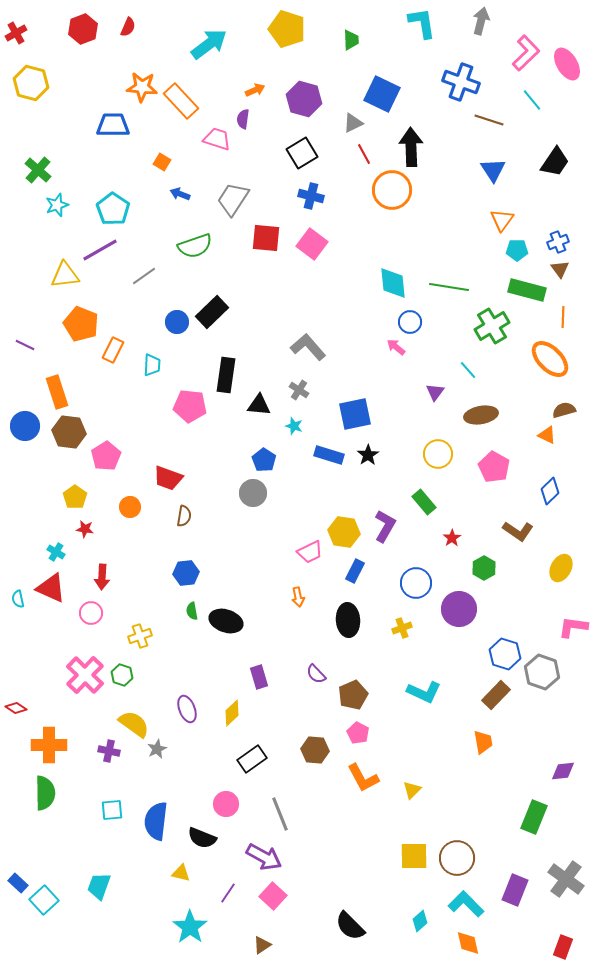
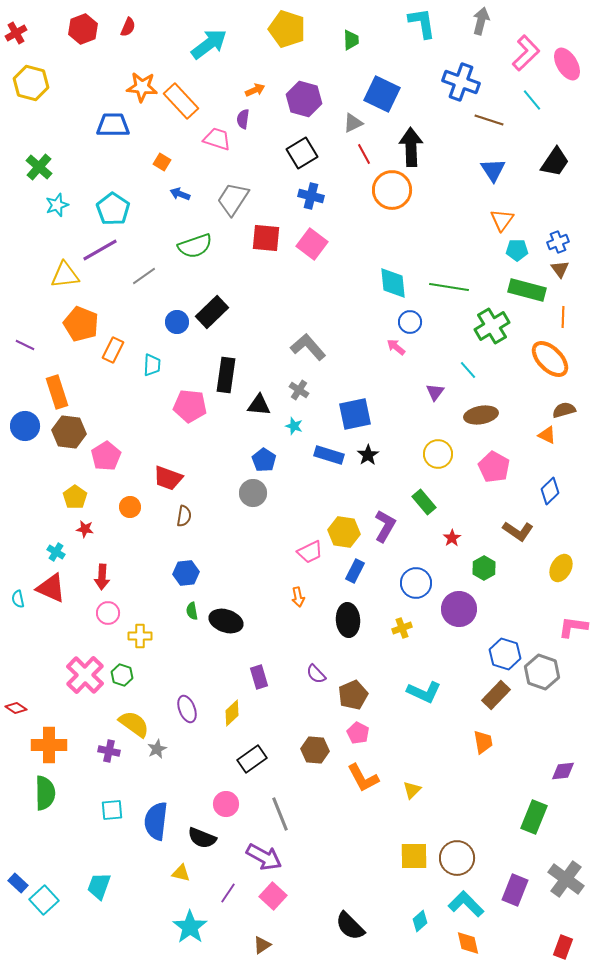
green cross at (38, 170): moved 1 px right, 3 px up
pink circle at (91, 613): moved 17 px right
yellow cross at (140, 636): rotated 20 degrees clockwise
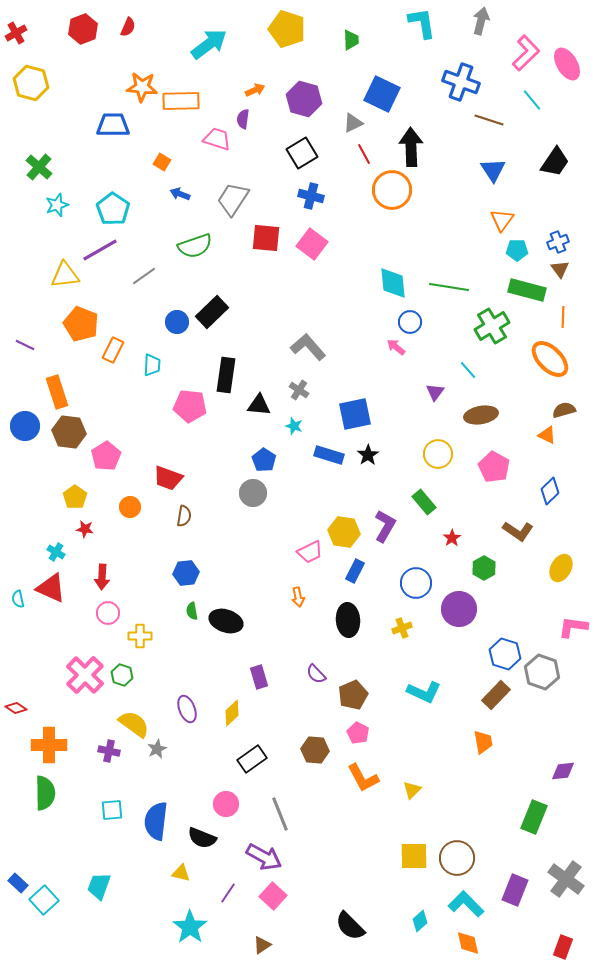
orange rectangle at (181, 101): rotated 48 degrees counterclockwise
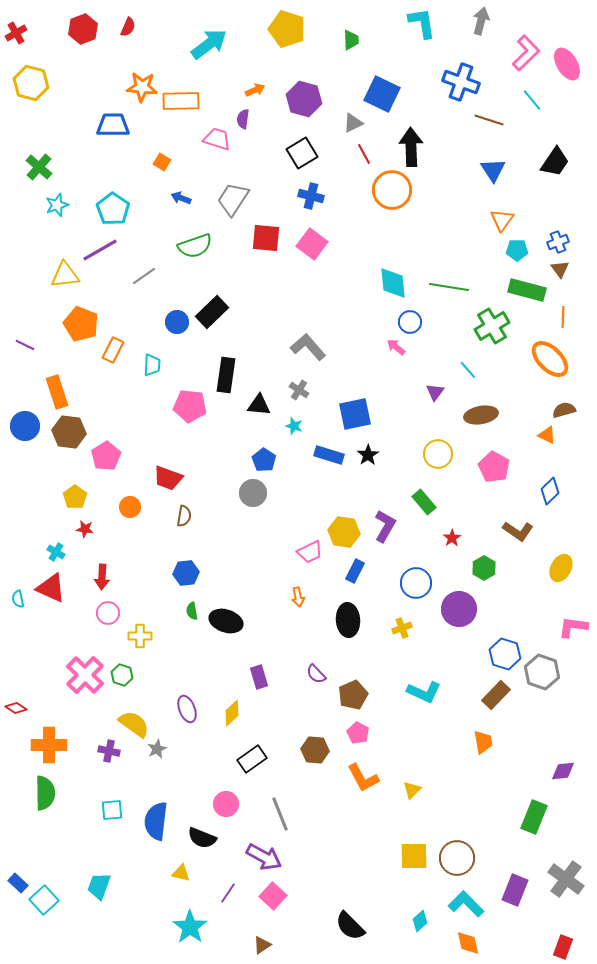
blue arrow at (180, 194): moved 1 px right, 4 px down
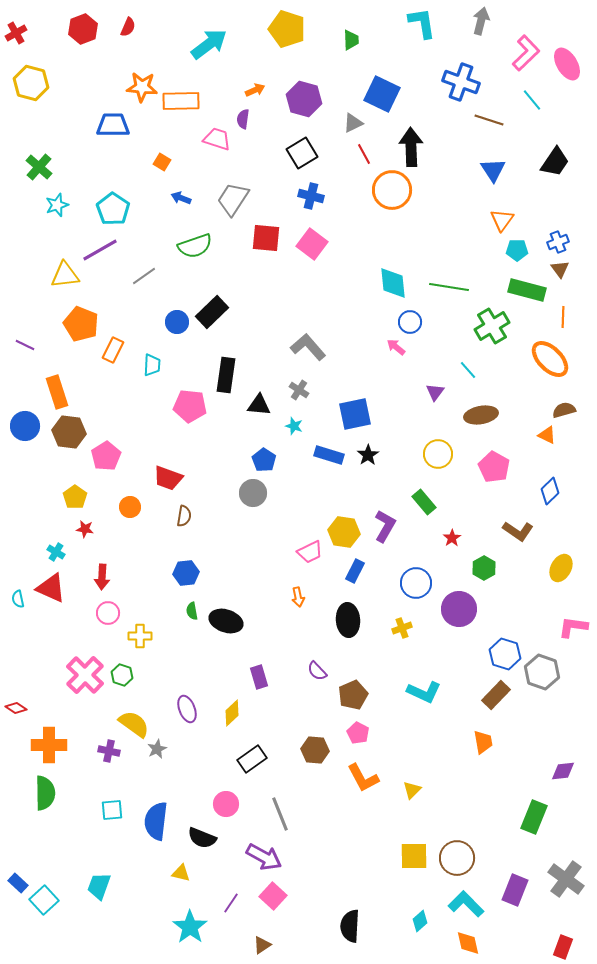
purple semicircle at (316, 674): moved 1 px right, 3 px up
purple line at (228, 893): moved 3 px right, 10 px down
black semicircle at (350, 926): rotated 48 degrees clockwise
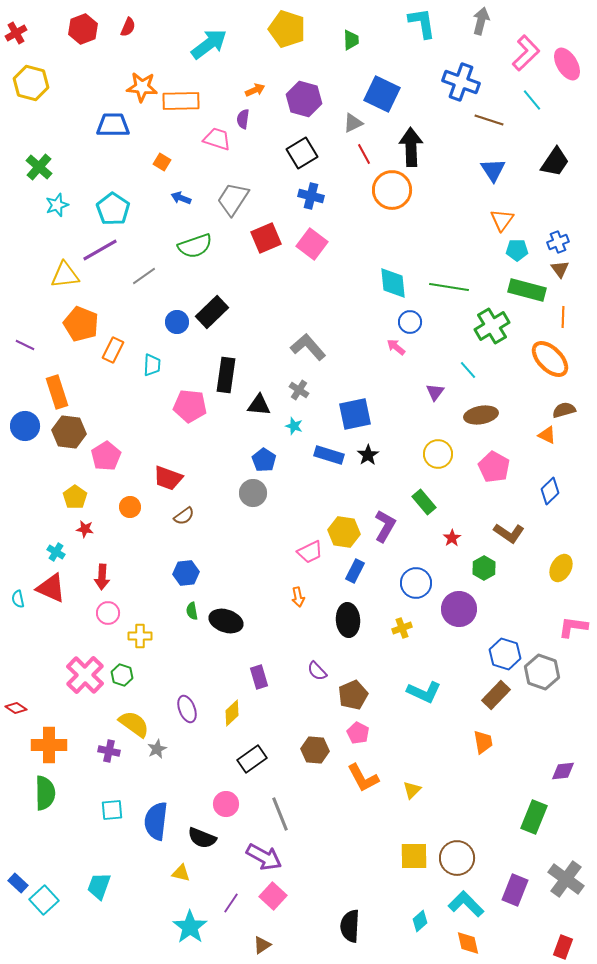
red square at (266, 238): rotated 28 degrees counterclockwise
brown semicircle at (184, 516): rotated 45 degrees clockwise
brown L-shape at (518, 531): moved 9 px left, 2 px down
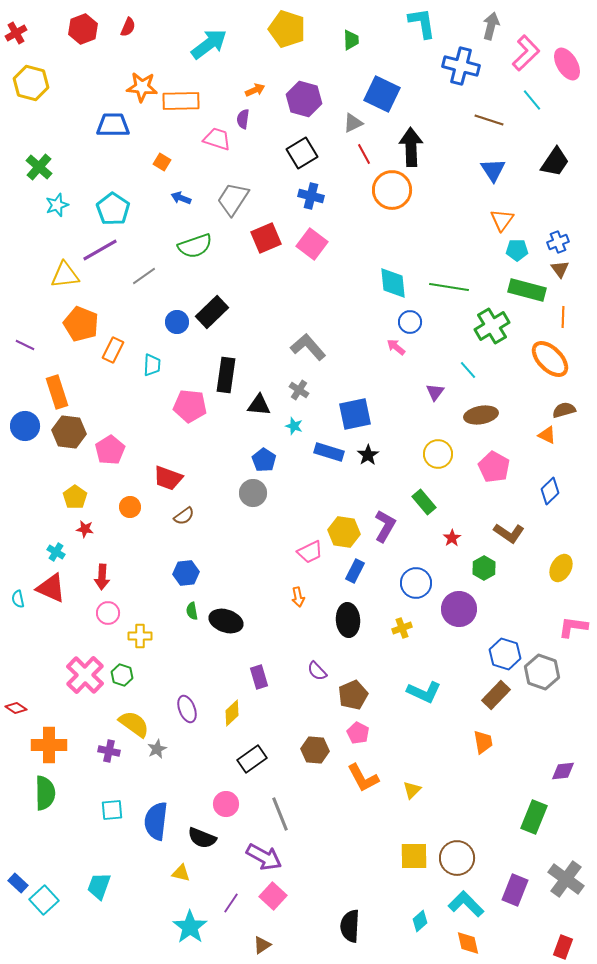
gray arrow at (481, 21): moved 10 px right, 5 px down
blue cross at (461, 82): moved 16 px up; rotated 6 degrees counterclockwise
blue rectangle at (329, 455): moved 3 px up
pink pentagon at (106, 456): moved 4 px right, 6 px up
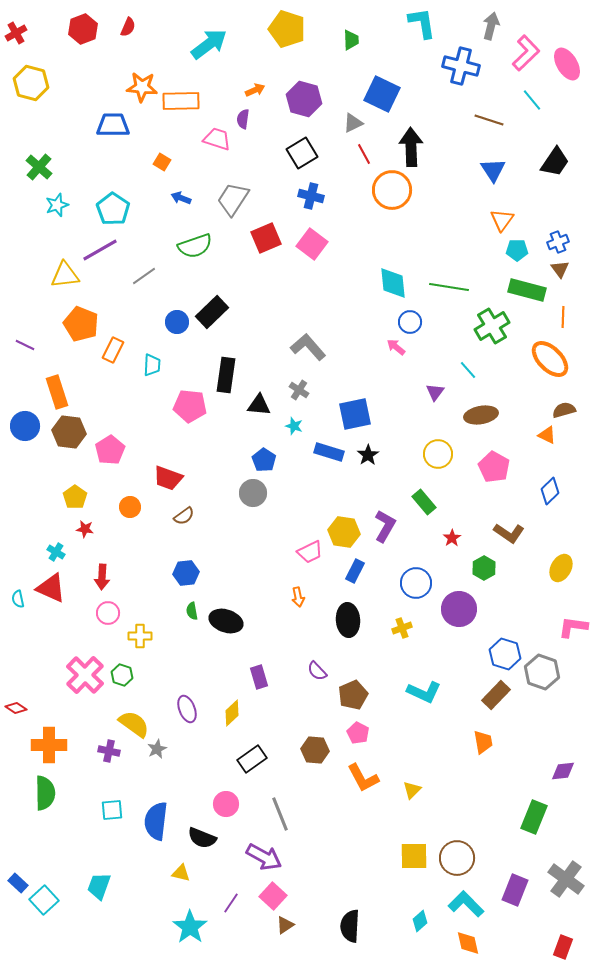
brown triangle at (262, 945): moved 23 px right, 20 px up
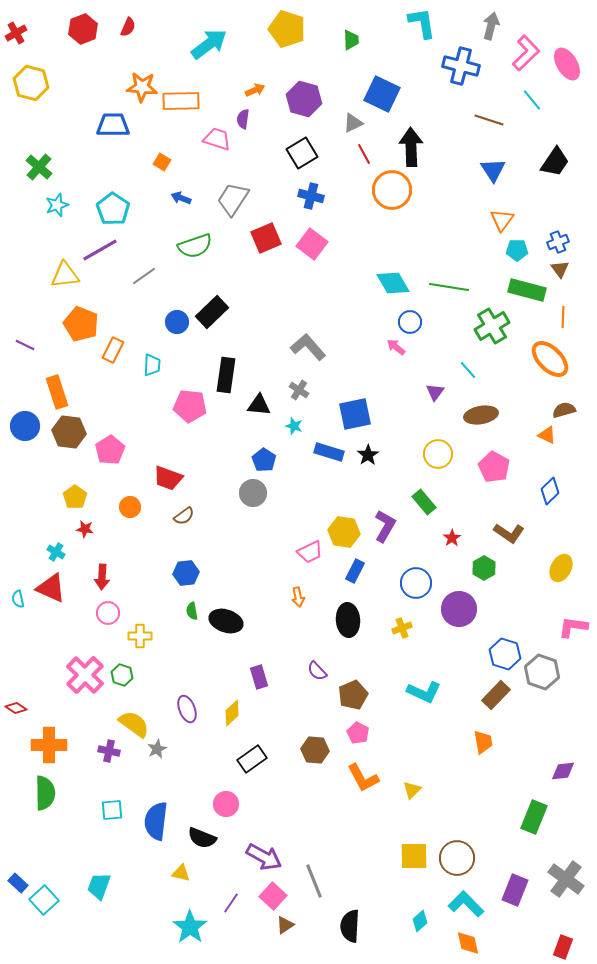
cyan diamond at (393, 283): rotated 24 degrees counterclockwise
gray line at (280, 814): moved 34 px right, 67 px down
